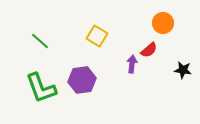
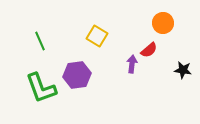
green line: rotated 24 degrees clockwise
purple hexagon: moved 5 px left, 5 px up
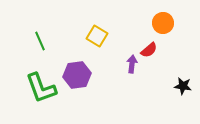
black star: moved 16 px down
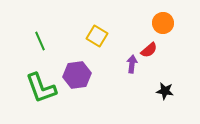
black star: moved 18 px left, 5 px down
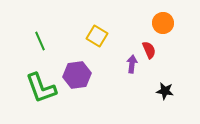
red semicircle: rotated 72 degrees counterclockwise
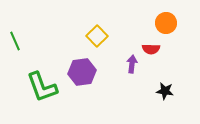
orange circle: moved 3 px right
yellow square: rotated 15 degrees clockwise
green line: moved 25 px left
red semicircle: moved 2 px right, 1 px up; rotated 114 degrees clockwise
purple hexagon: moved 5 px right, 3 px up
green L-shape: moved 1 px right, 1 px up
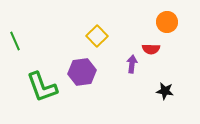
orange circle: moved 1 px right, 1 px up
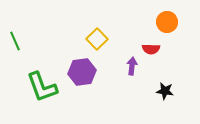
yellow square: moved 3 px down
purple arrow: moved 2 px down
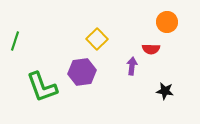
green line: rotated 42 degrees clockwise
